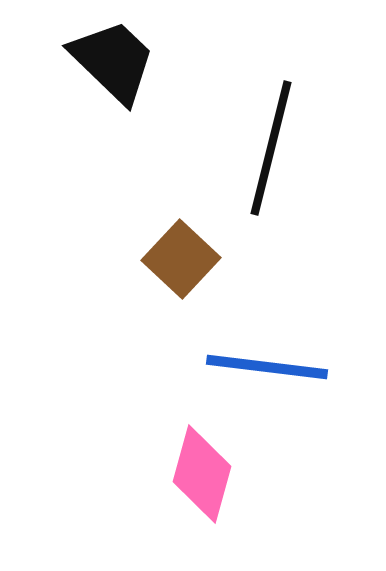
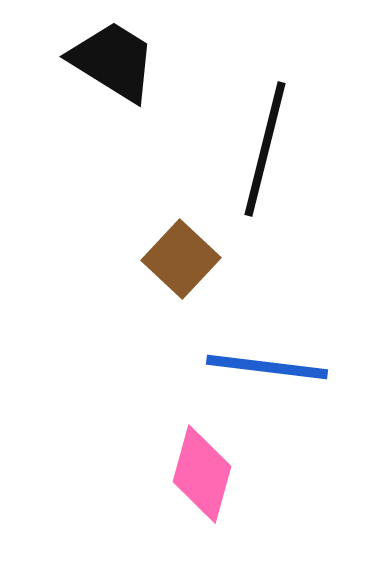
black trapezoid: rotated 12 degrees counterclockwise
black line: moved 6 px left, 1 px down
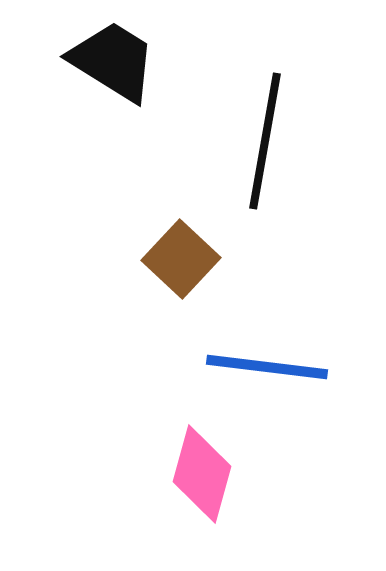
black line: moved 8 px up; rotated 4 degrees counterclockwise
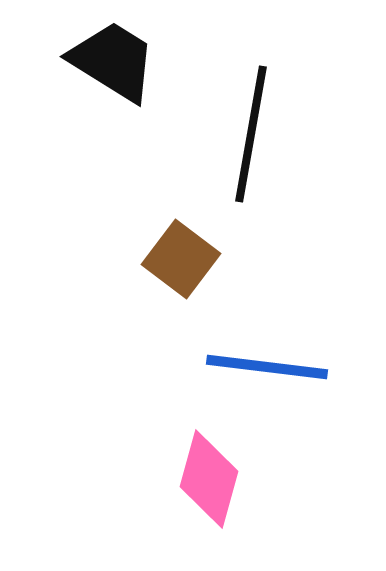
black line: moved 14 px left, 7 px up
brown square: rotated 6 degrees counterclockwise
pink diamond: moved 7 px right, 5 px down
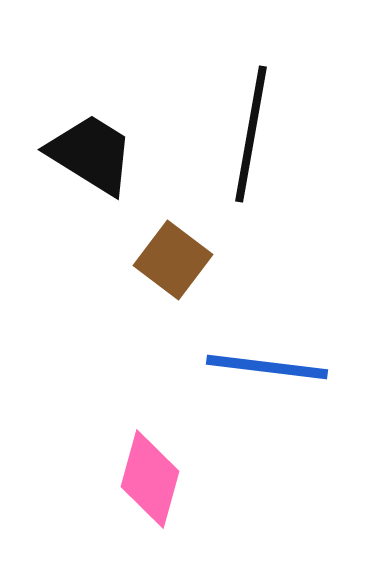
black trapezoid: moved 22 px left, 93 px down
brown square: moved 8 px left, 1 px down
pink diamond: moved 59 px left
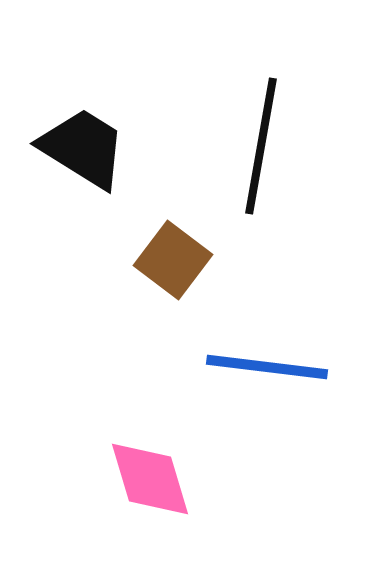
black line: moved 10 px right, 12 px down
black trapezoid: moved 8 px left, 6 px up
pink diamond: rotated 32 degrees counterclockwise
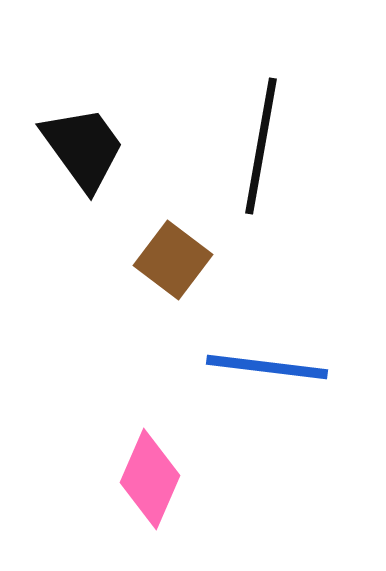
black trapezoid: rotated 22 degrees clockwise
pink diamond: rotated 40 degrees clockwise
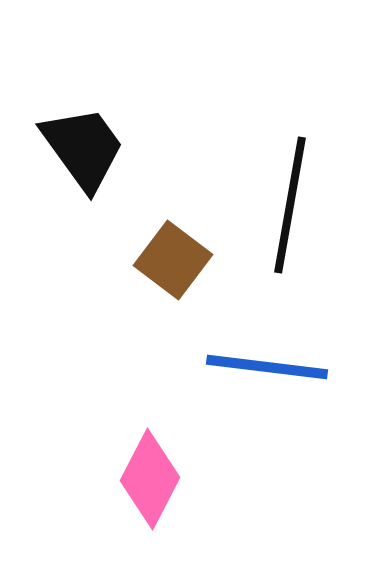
black line: moved 29 px right, 59 px down
pink diamond: rotated 4 degrees clockwise
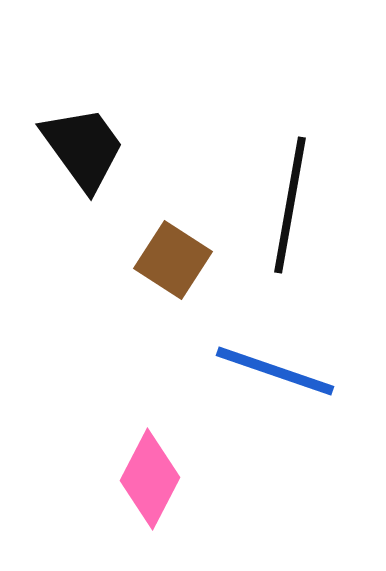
brown square: rotated 4 degrees counterclockwise
blue line: moved 8 px right, 4 px down; rotated 12 degrees clockwise
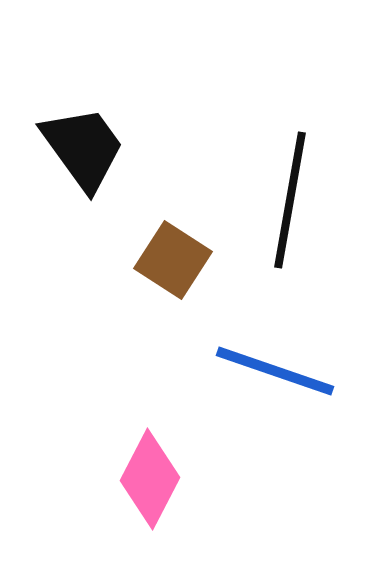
black line: moved 5 px up
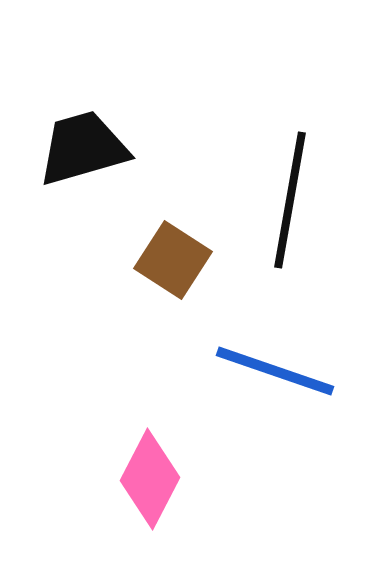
black trapezoid: rotated 70 degrees counterclockwise
